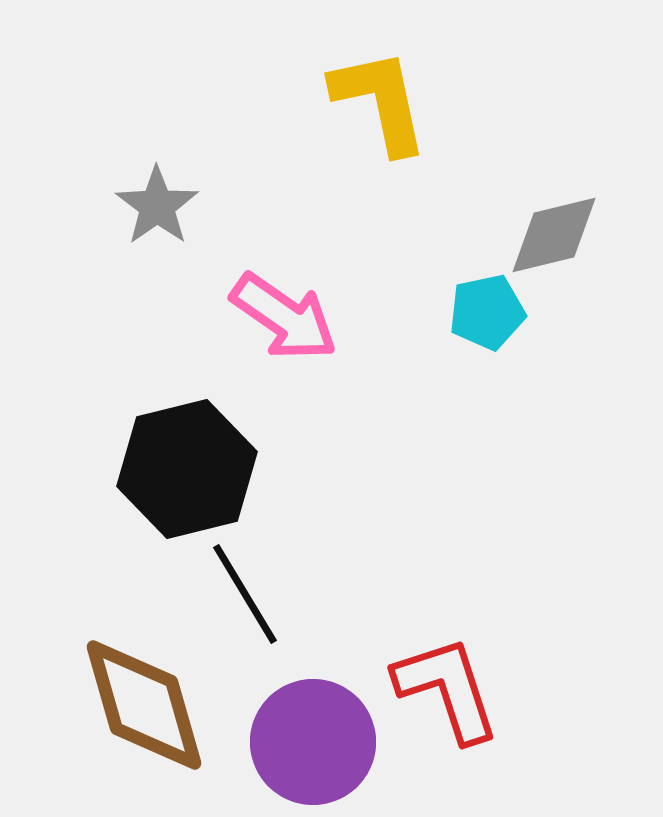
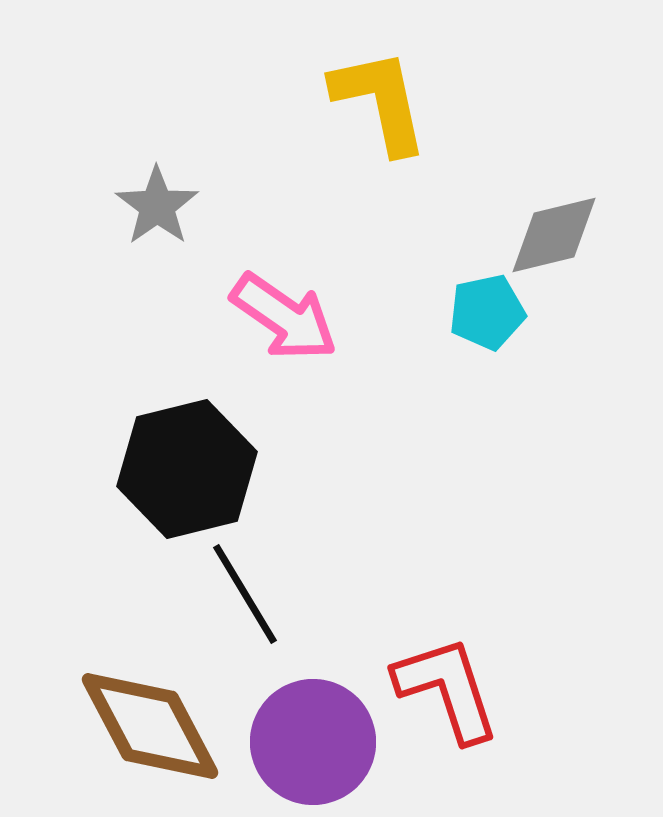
brown diamond: moved 6 px right, 21 px down; rotated 12 degrees counterclockwise
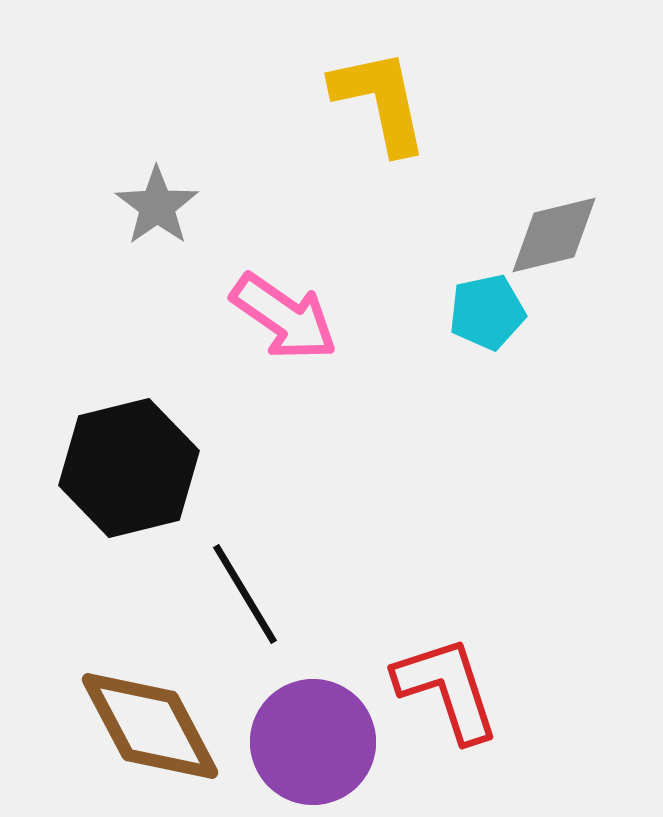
black hexagon: moved 58 px left, 1 px up
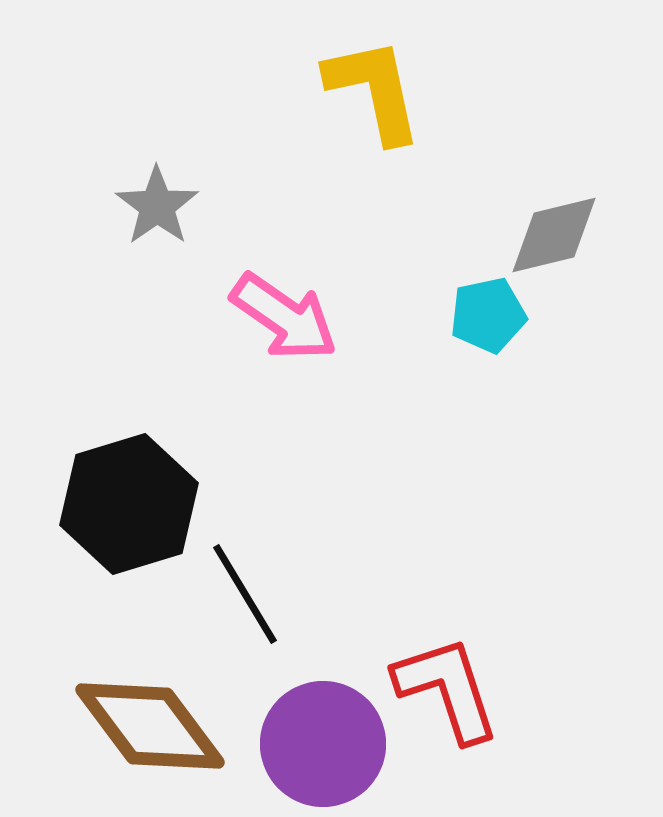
yellow L-shape: moved 6 px left, 11 px up
cyan pentagon: moved 1 px right, 3 px down
black hexagon: moved 36 px down; rotated 3 degrees counterclockwise
brown diamond: rotated 9 degrees counterclockwise
purple circle: moved 10 px right, 2 px down
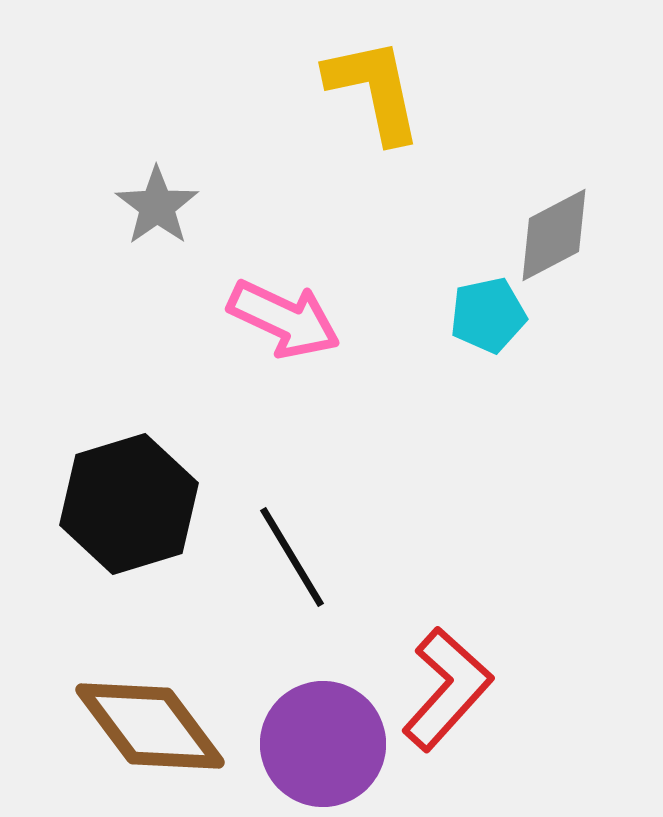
gray diamond: rotated 14 degrees counterclockwise
pink arrow: moved 2 px down; rotated 10 degrees counterclockwise
black line: moved 47 px right, 37 px up
red L-shape: rotated 60 degrees clockwise
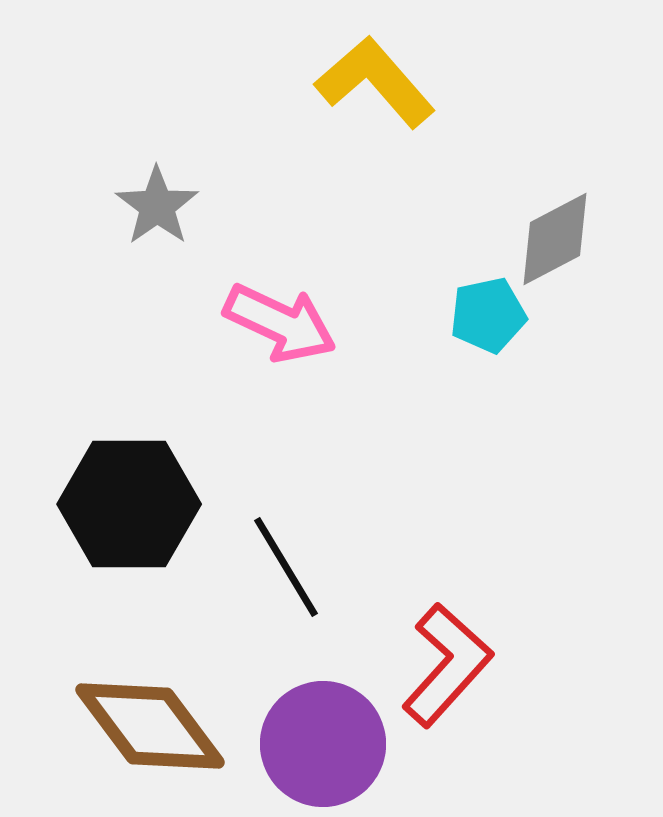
yellow L-shape: moved 1 px right, 8 px up; rotated 29 degrees counterclockwise
gray diamond: moved 1 px right, 4 px down
pink arrow: moved 4 px left, 4 px down
black hexagon: rotated 17 degrees clockwise
black line: moved 6 px left, 10 px down
red L-shape: moved 24 px up
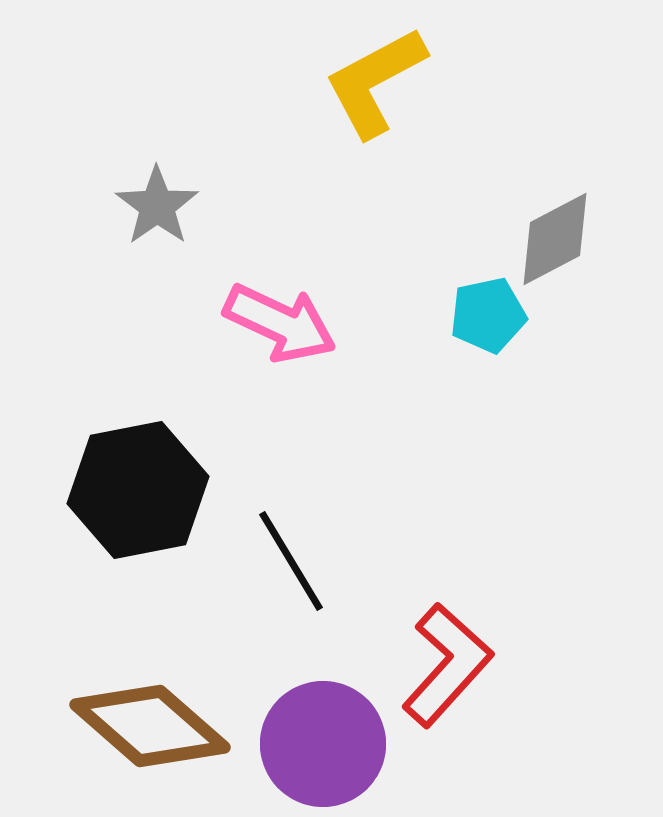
yellow L-shape: rotated 77 degrees counterclockwise
black hexagon: moved 9 px right, 14 px up; rotated 11 degrees counterclockwise
black line: moved 5 px right, 6 px up
brown diamond: rotated 12 degrees counterclockwise
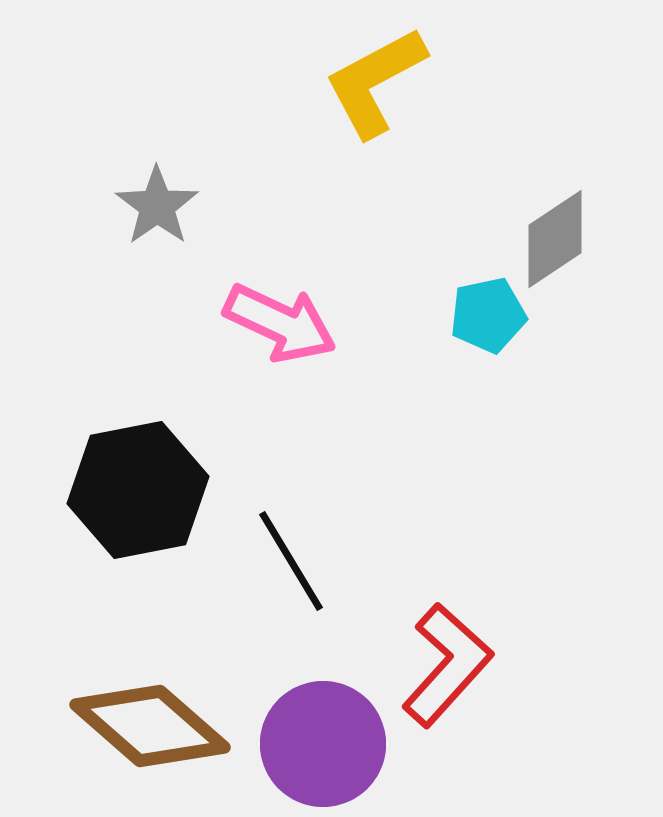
gray diamond: rotated 6 degrees counterclockwise
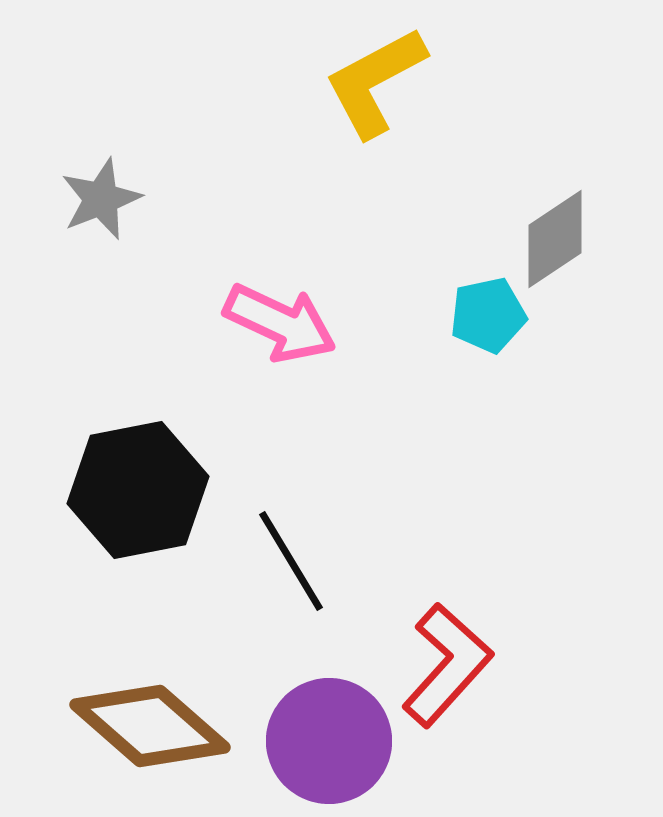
gray star: moved 56 px left, 7 px up; rotated 14 degrees clockwise
purple circle: moved 6 px right, 3 px up
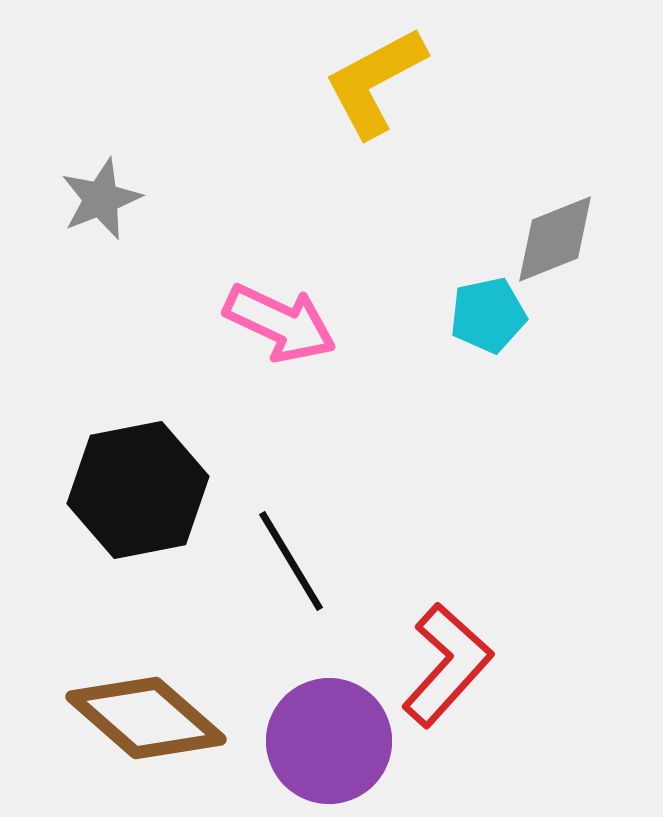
gray diamond: rotated 12 degrees clockwise
brown diamond: moved 4 px left, 8 px up
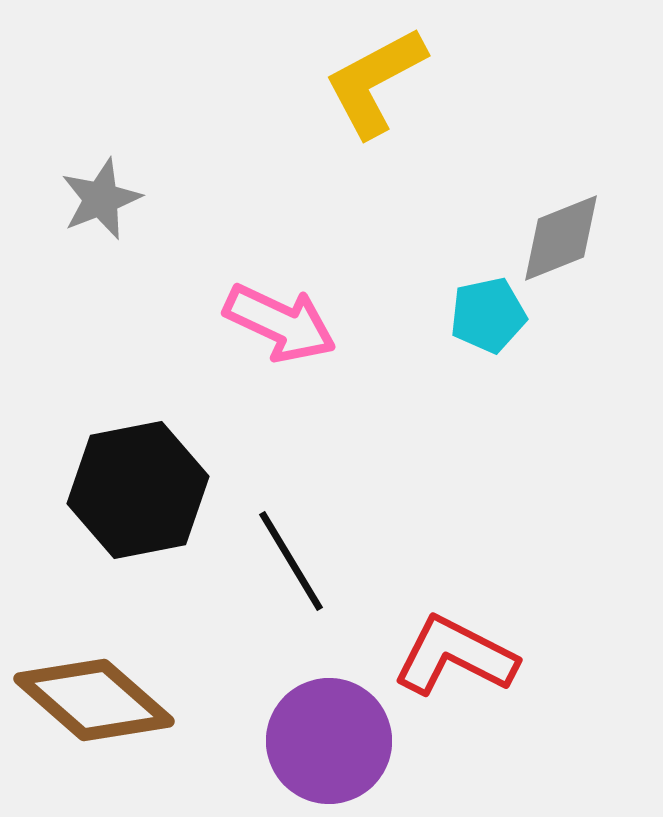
gray diamond: moved 6 px right, 1 px up
red L-shape: moved 8 px right, 9 px up; rotated 105 degrees counterclockwise
brown diamond: moved 52 px left, 18 px up
